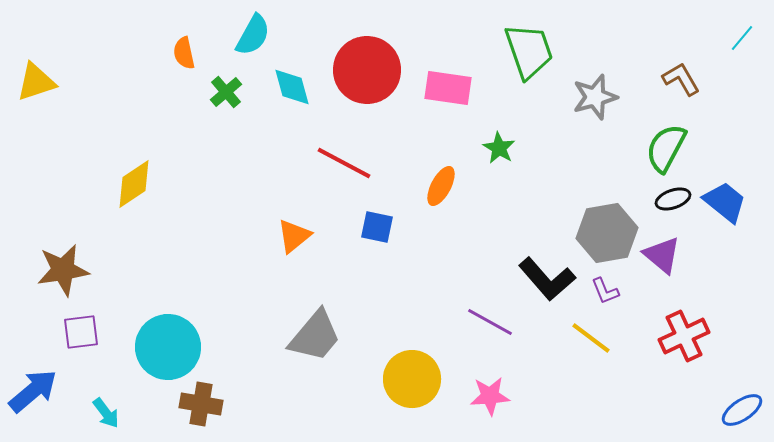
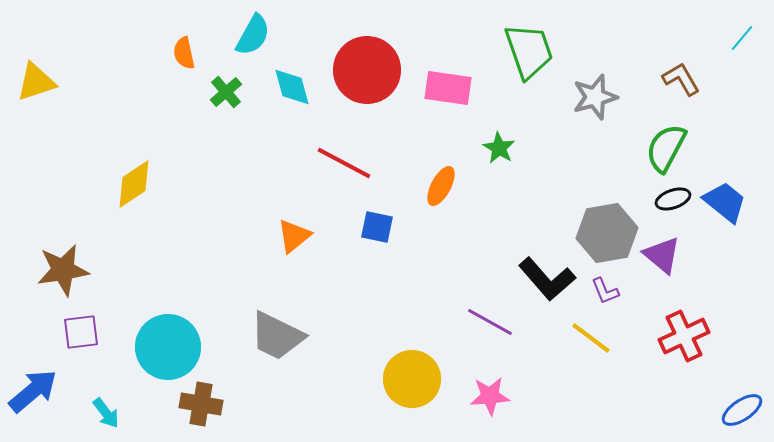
gray trapezoid: moved 38 px left; rotated 76 degrees clockwise
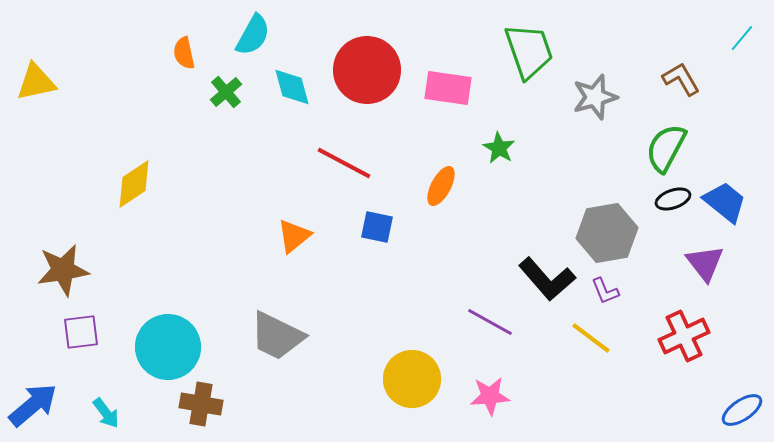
yellow triangle: rotated 6 degrees clockwise
purple triangle: moved 43 px right, 8 px down; rotated 12 degrees clockwise
blue arrow: moved 14 px down
